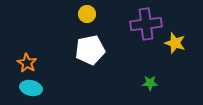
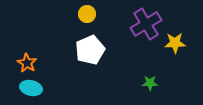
purple cross: rotated 24 degrees counterclockwise
yellow star: rotated 20 degrees counterclockwise
white pentagon: rotated 12 degrees counterclockwise
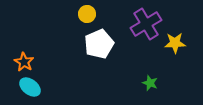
white pentagon: moved 9 px right, 6 px up
orange star: moved 3 px left, 1 px up
green star: rotated 21 degrees clockwise
cyan ellipse: moved 1 px left, 1 px up; rotated 25 degrees clockwise
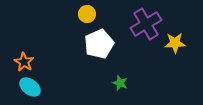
green star: moved 30 px left
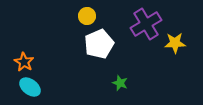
yellow circle: moved 2 px down
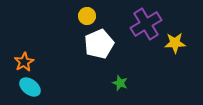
orange star: rotated 12 degrees clockwise
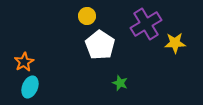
white pentagon: moved 1 px right, 1 px down; rotated 16 degrees counterclockwise
cyan ellipse: rotated 75 degrees clockwise
